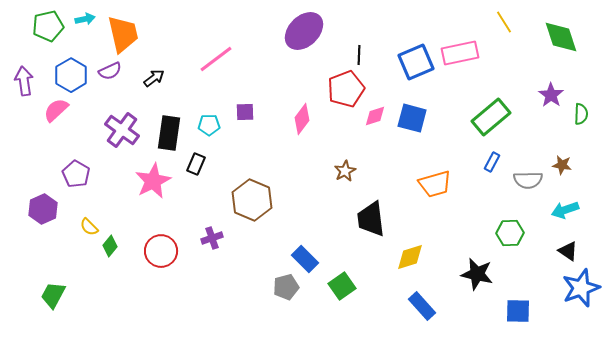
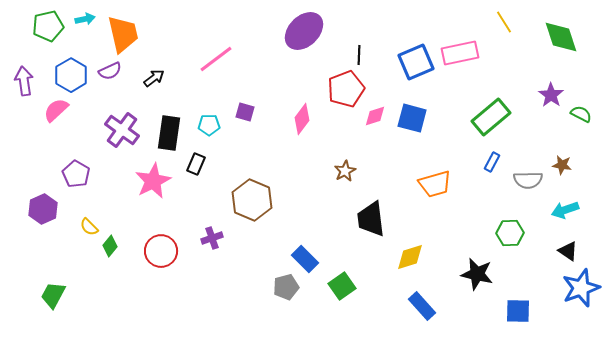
purple square at (245, 112): rotated 18 degrees clockwise
green semicircle at (581, 114): rotated 65 degrees counterclockwise
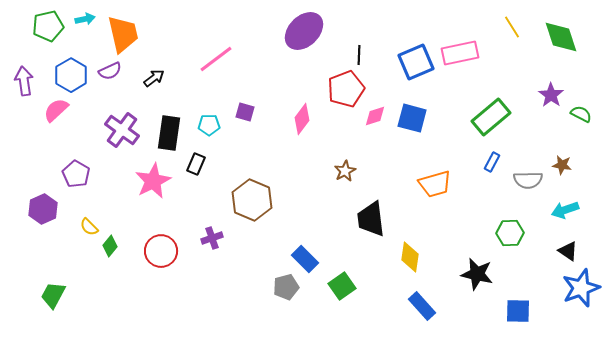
yellow line at (504, 22): moved 8 px right, 5 px down
yellow diamond at (410, 257): rotated 64 degrees counterclockwise
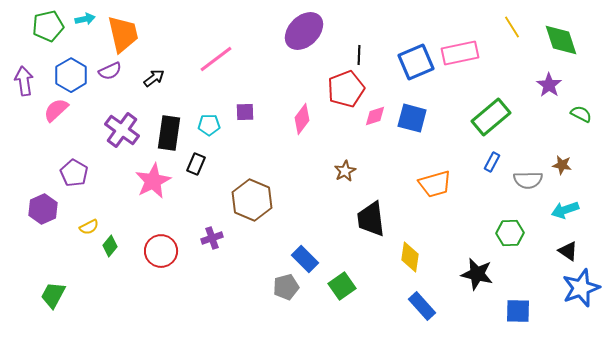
green diamond at (561, 37): moved 3 px down
purple star at (551, 95): moved 2 px left, 10 px up
purple square at (245, 112): rotated 18 degrees counterclockwise
purple pentagon at (76, 174): moved 2 px left, 1 px up
yellow semicircle at (89, 227): rotated 72 degrees counterclockwise
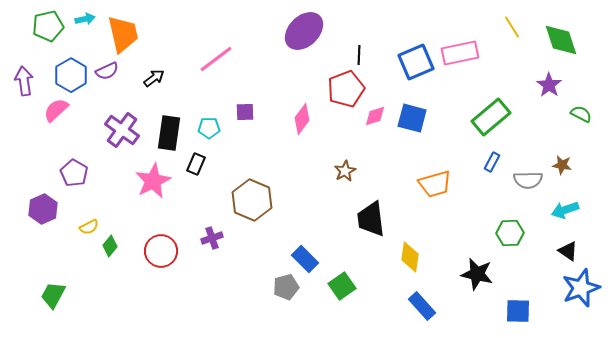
purple semicircle at (110, 71): moved 3 px left
cyan pentagon at (209, 125): moved 3 px down
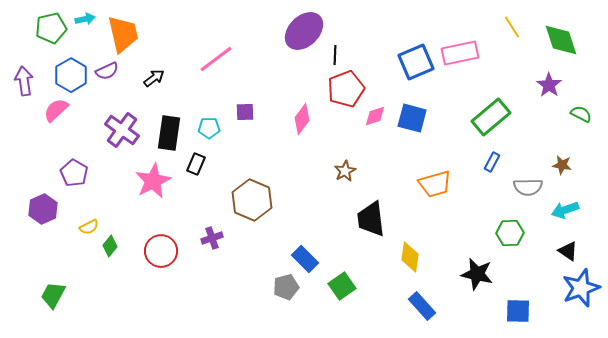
green pentagon at (48, 26): moved 3 px right, 2 px down
black line at (359, 55): moved 24 px left
gray semicircle at (528, 180): moved 7 px down
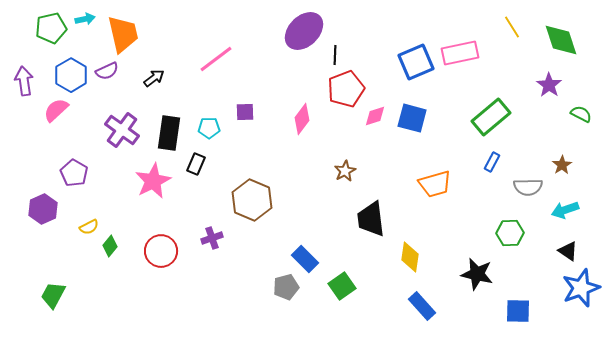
brown star at (562, 165): rotated 30 degrees clockwise
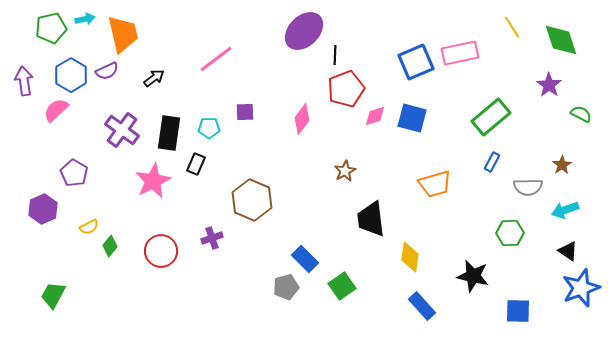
black star at (477, 274): moved 4 px left, 2 px down
